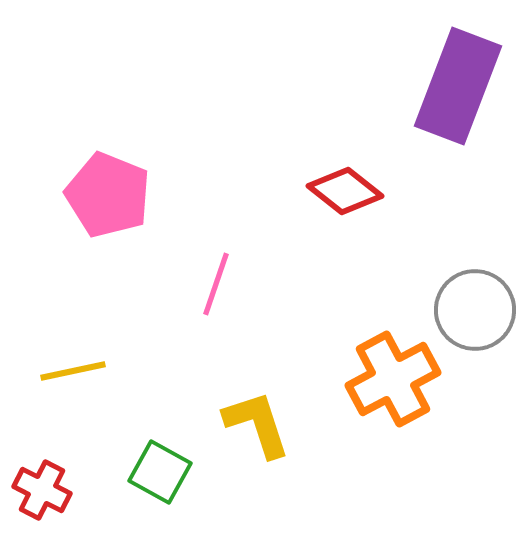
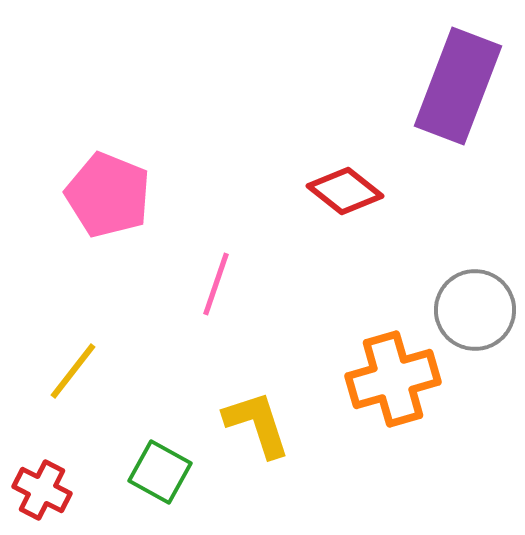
yellow line: rotated 40 degrees counterclockwise
orange cross: rotated 12 degrees clockwise
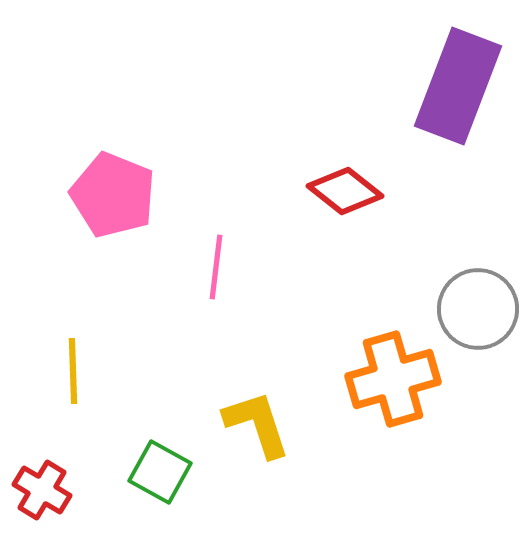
pink pentagon: moved 5 px right
pink line: moved 17 px up; rotated 12 degrees counterclockwise
gray circle: moved 3 px right, 1 px up
yellow line: rotated 40 degrees counterclockwise
red cross: rotated 4 degrees clockwise
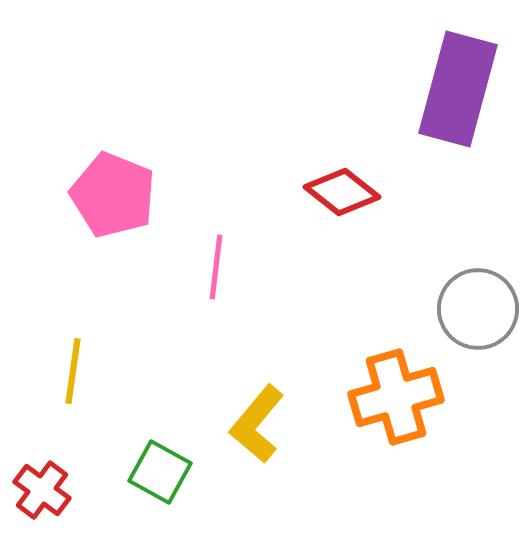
purple rectangle: moved 3 px down; rotated 6 degrees counterclockwise
red diamond: moved 3 px left, 1 px down
yellow line: rotated 10 degrees clockwise
orange cross: moved 3 px right, 18 px down
yellow L-shape: rotated 122 degrees counterclockwise
red cross: rotated 6 degrees clockwise
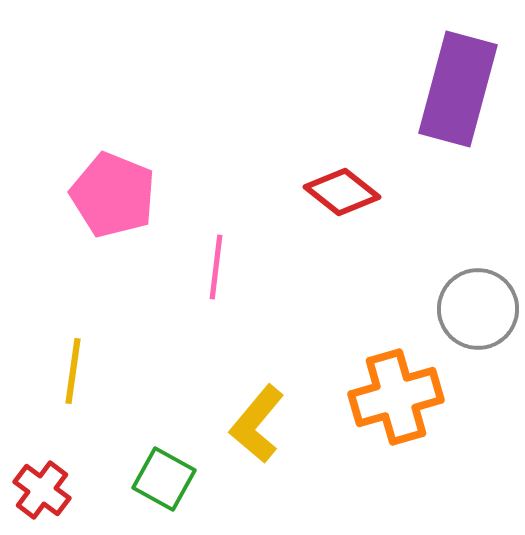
green square: moved 4 px right, 7 px down
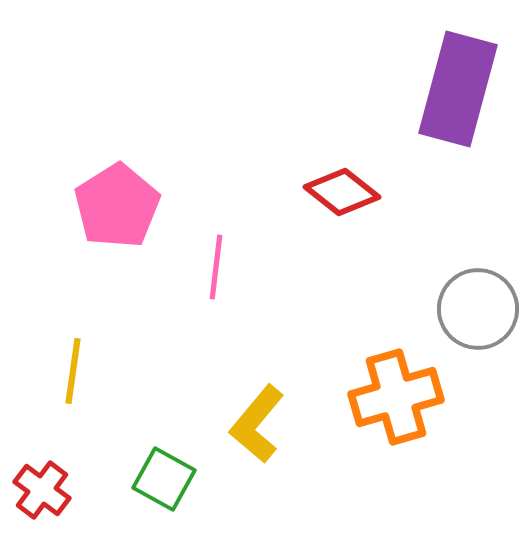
pink pentagon: moved 4 px right, 11 px down; rotated 18 degrees clockwise
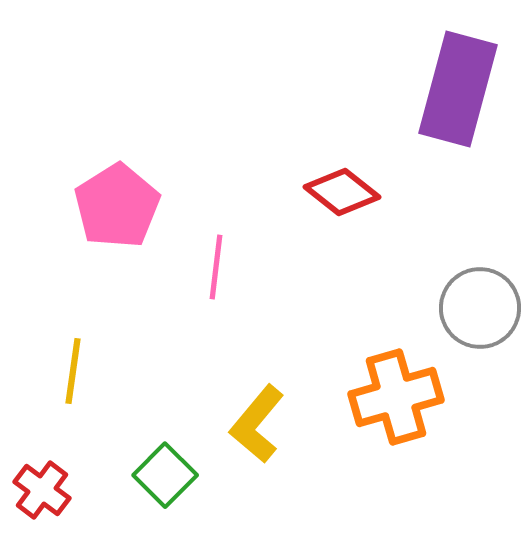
gray circle: moved 2 px right, 1 px up
green square: moved 1 px right, 4 px up; rotated 16 degrees clockwise
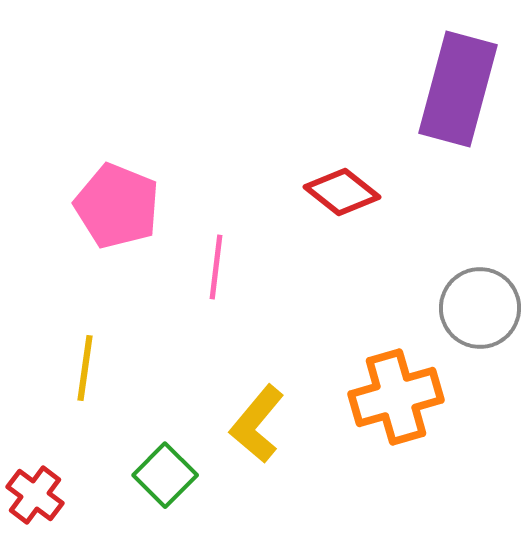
pink pentagon: rotated 18 degrees counterclockwise
yellow line: moved 12 px right, 3 px up
red cross: moved 7 px left, 5 px down
